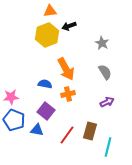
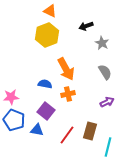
orange triangle: rotated 32 degrees clockwise
black arrow: moved 17 px right
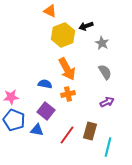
yellow hexagon: moved 16 px right
orange arrow: moved 1 px right
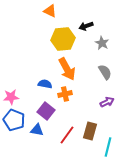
yellow hexagon: moved 4 px down; rotated 15 degrees clockwise
orange cross: moved 3 px left
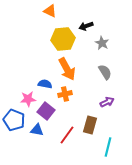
pink star: moved 17 px right, 2 px down
brown rectangle: moved 6 px up
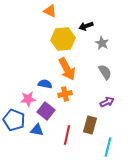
red line: rotated 24 degrees counterclockwise
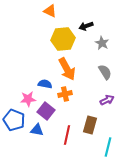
purple arrow: moved 2 px up
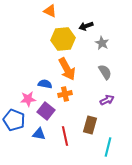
blue triangle: moved 2 px right, 4 px down
red line: moved 2 px left, 1 px down; rotated 24 degrees counterclockwise
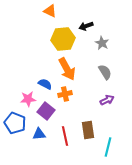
blue semicircle: rotated 16 degrees clockwise
blue pentagon: moved 1 px right, 3 px down
brown rectangle: moved 2 px left, 5 px down; rotated 24 degrees counterclockwise
blue triangle: rotated 16 degrees counterclockwise
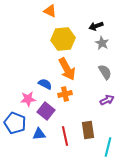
black arrow: moved 10 px right
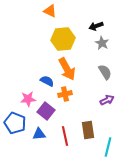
blue semicircle: moved 2 px right, 3 px up
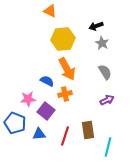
red line: rotated 30 degrees clockwise
